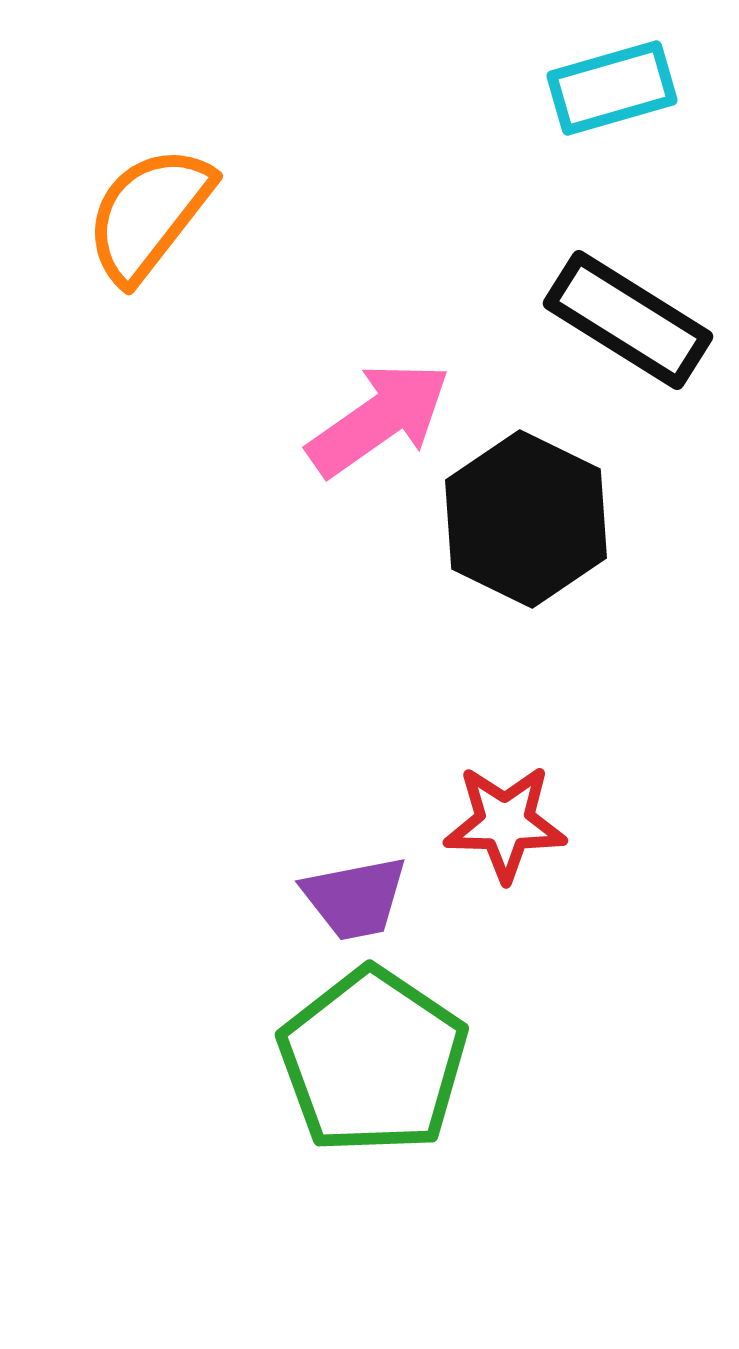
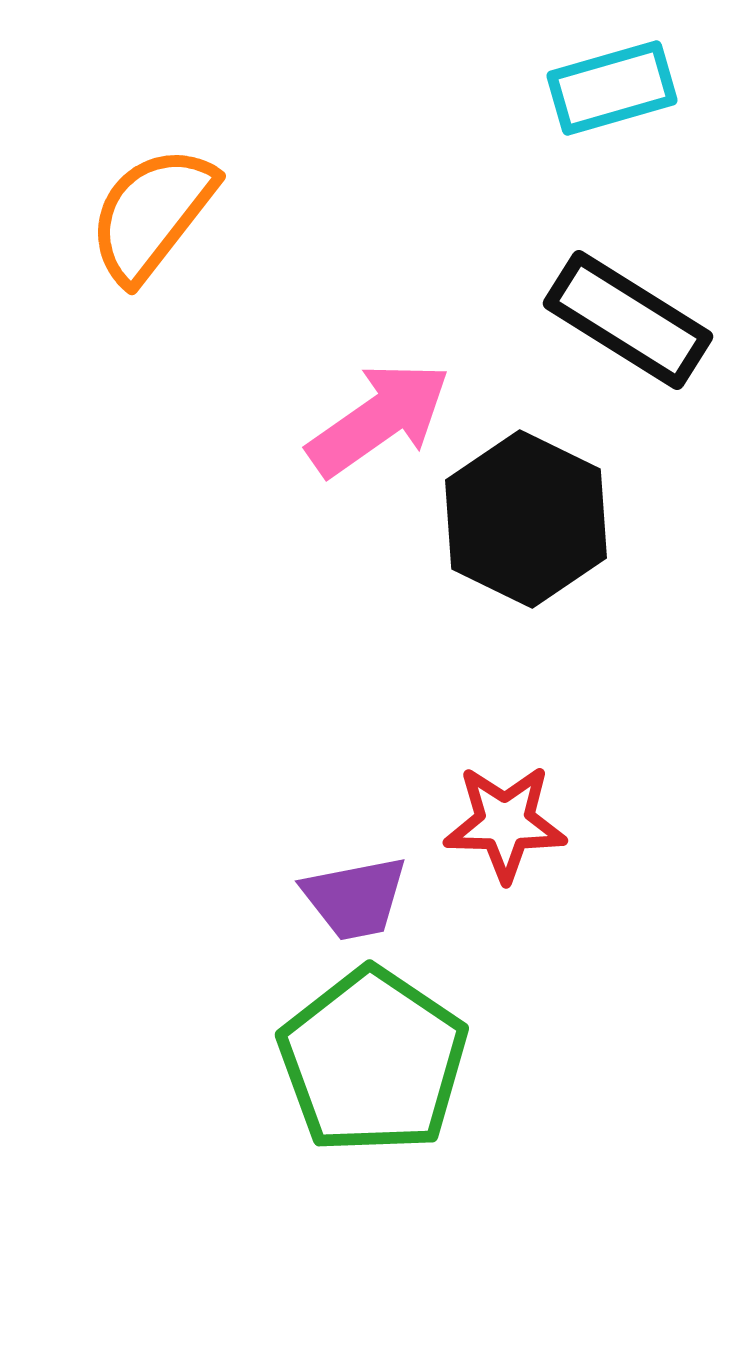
orange semicircle: moved 3 px right
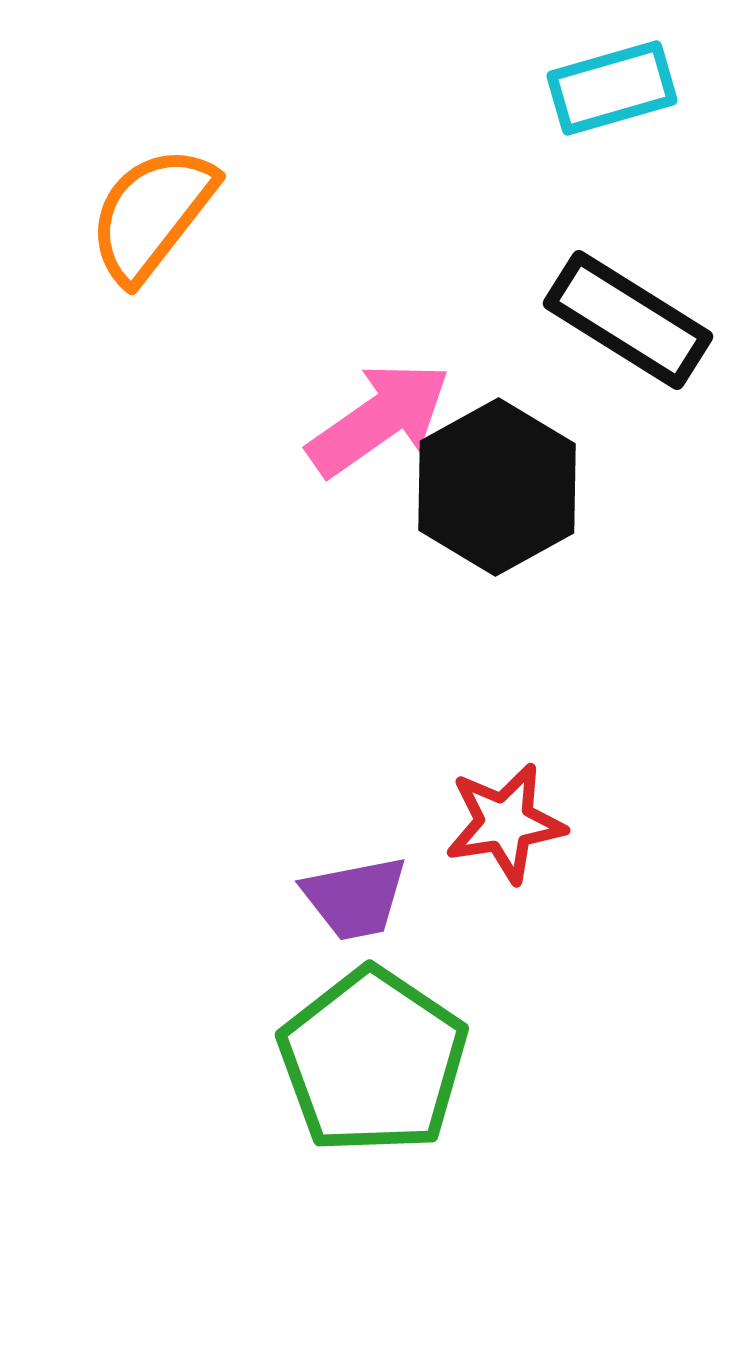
black hexagon: moved 29 px left, 32 px up; rotated 5 degrees clockwise
red star: rotated 10 degrees counterclockwise
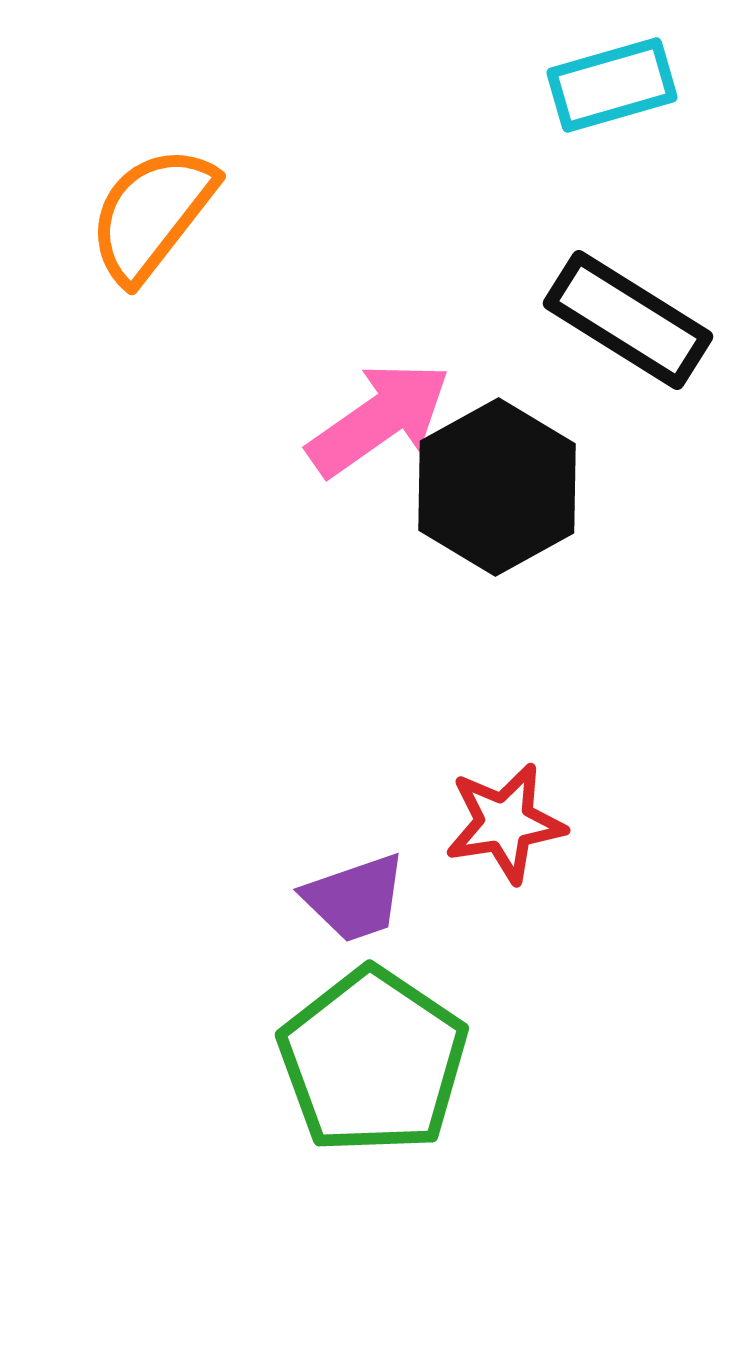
cyan rectangle: moved 3 px up
purple trapezoid: rotated 8 degrees counterclockwise
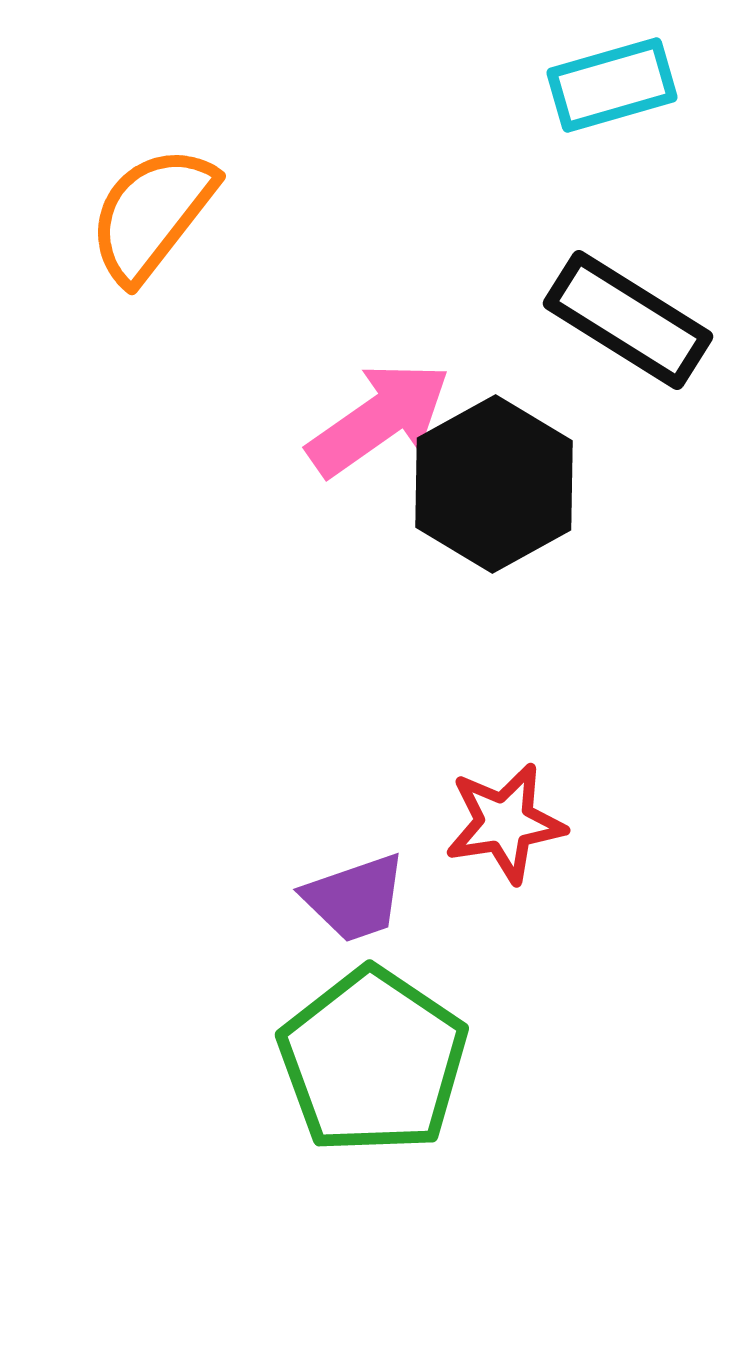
black hexagon: moved 3 px left, 3 px up
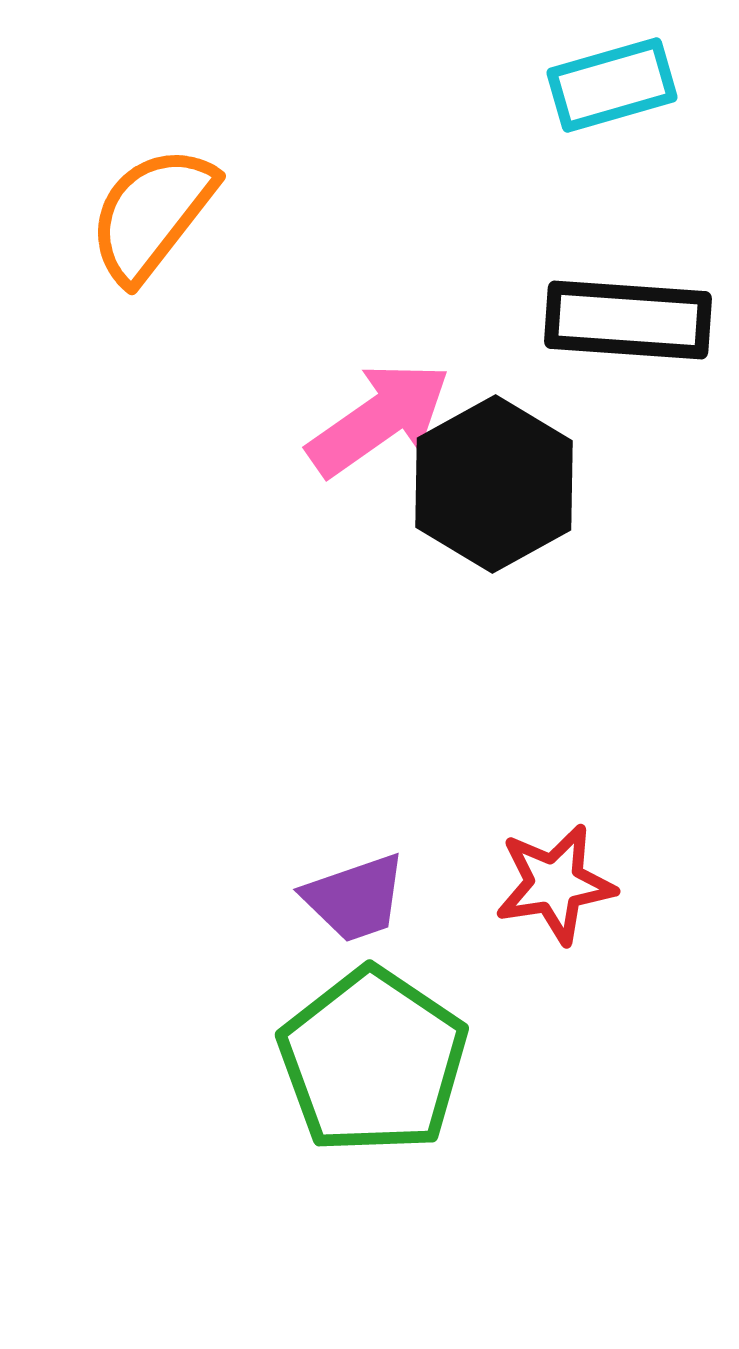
black rectangle: rotated 28 degrees counterclockwise
red star: moved 50 px right, 61 px down
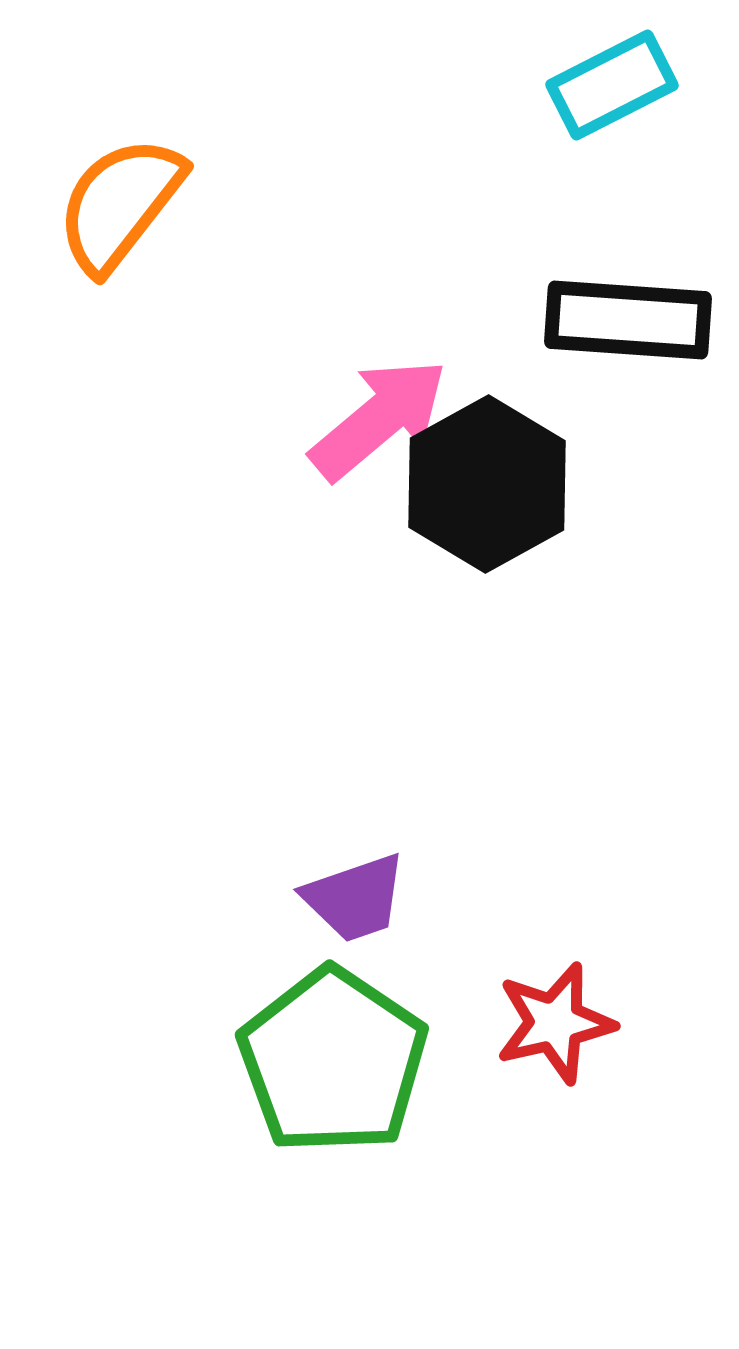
cyan rectangle: rotated 11 degrees counterclockwise
orange semicircle: moved 32 px left, 10 px up
pink arrow: rotated 5 degrees counterclockwise
black hexagon: moved 7 px left
red star: moved 139 px down; rotated 4 degrees counterclockwise
green pentagon: moved 40 px left
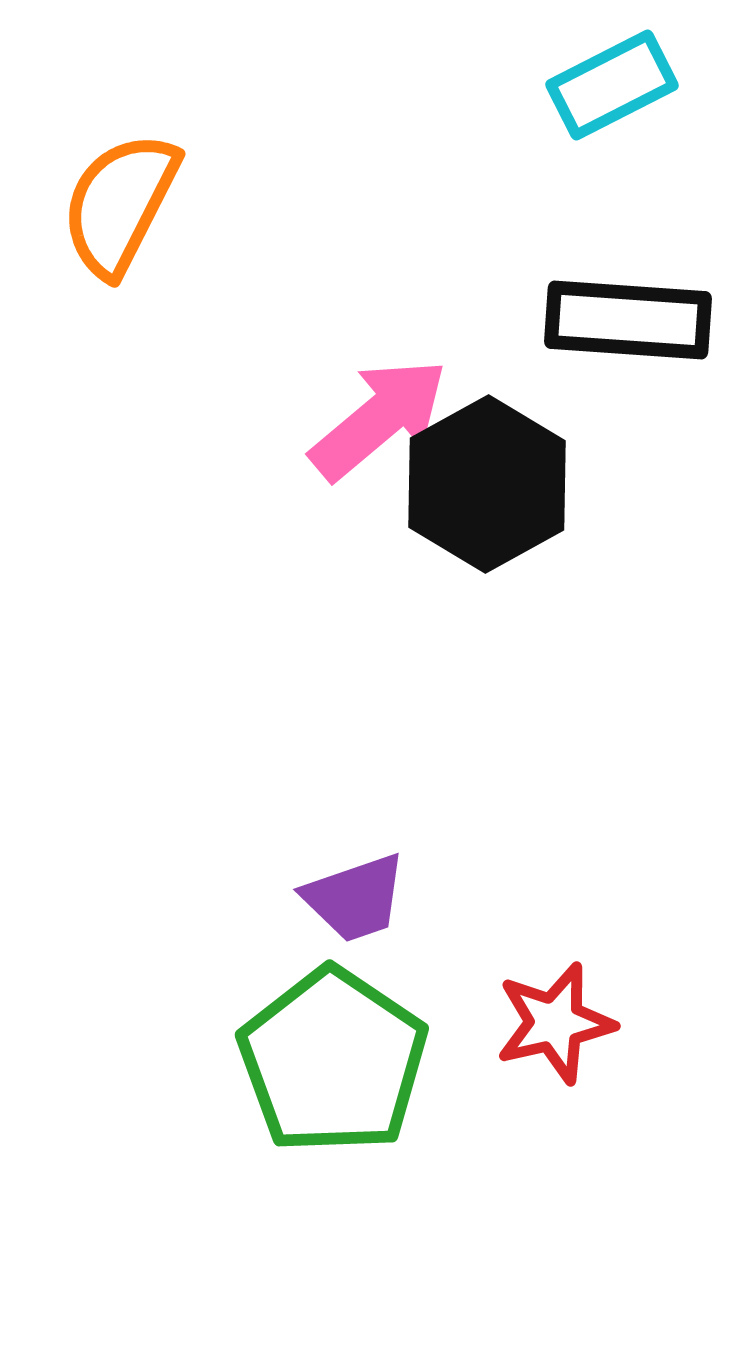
orange semicircle: rotated 11 degrees counterclockwise
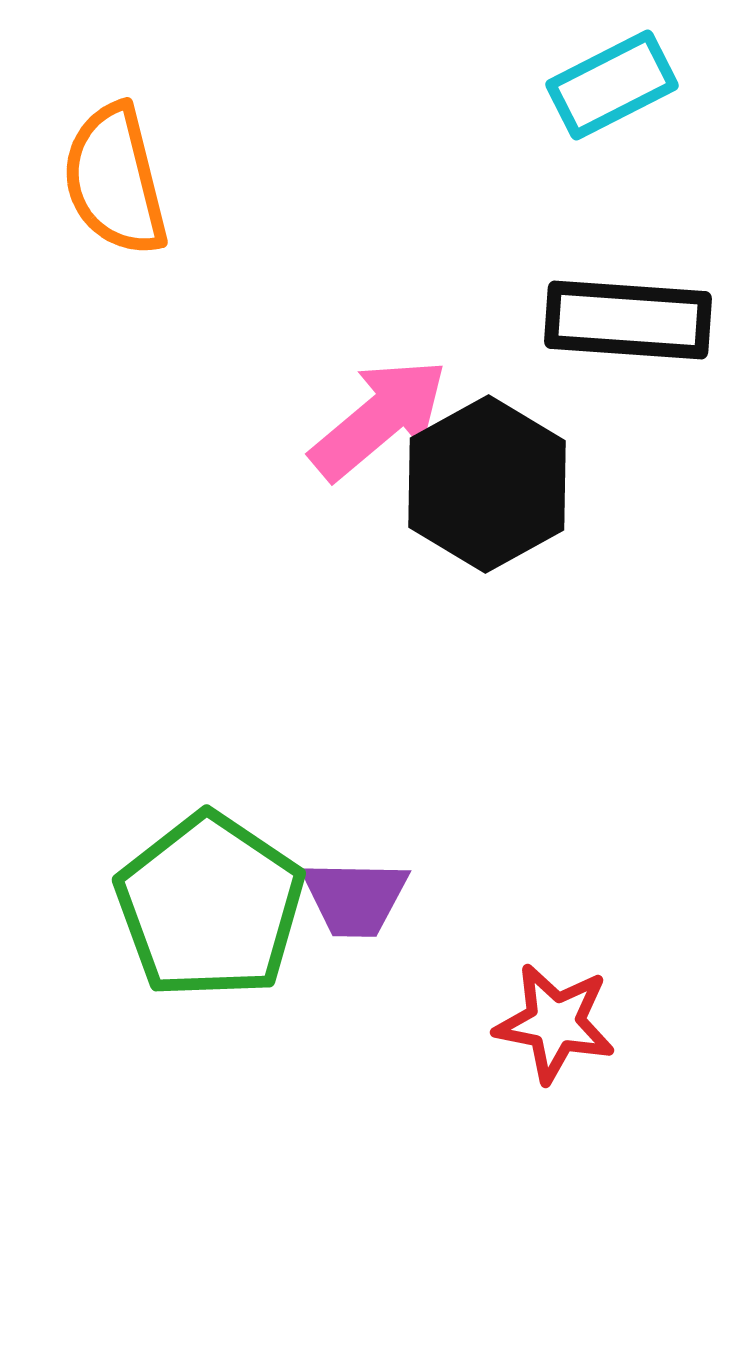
orange semicircle: moved 5 px left, 24 px up; rotated 41 degrees counterclockwise
purple trapezoid: rotated 20 degrees clockwise
red star: rotated 24 degrees clockwise
green pentagon: moved 123 px left, 155 px up
